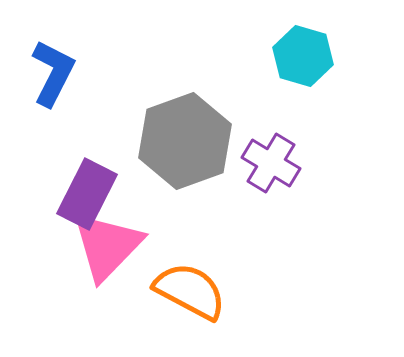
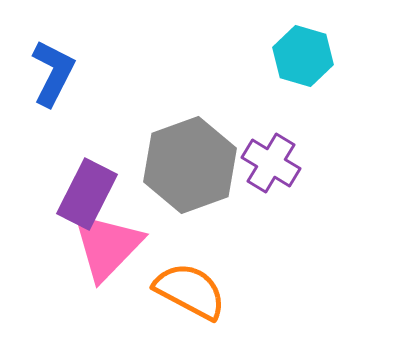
gray hexagon: moved 5 px right, 24 px down
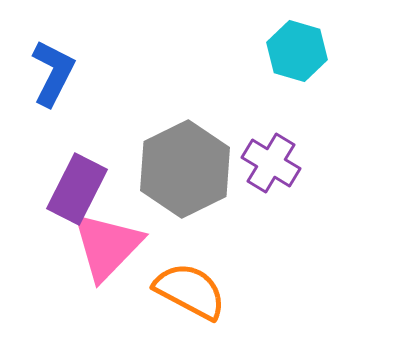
cyan hexagon: moved 6 px left, 5 px up
gray hexagon: moved 5 px left, 4 px down; rotated 6 degrees counterclockwise
purple rectangle: moved 10 px left, 5 px up
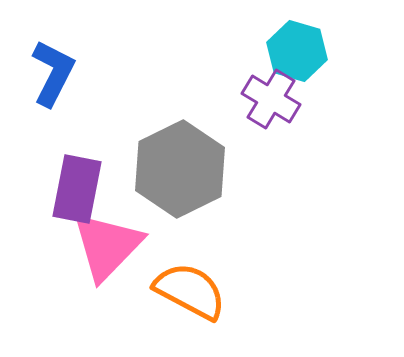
purple cross: moved 64 px up
gray hexagon: moved 5 px left
purple rectangle: rotated 16 degrees counterclockwise
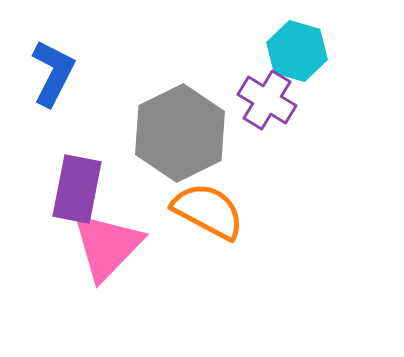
purple cross: moved 4 px left, 1 px down
gray hexagon: moved 36 px up
orange semicircle: moved 18 px right, 80 px up
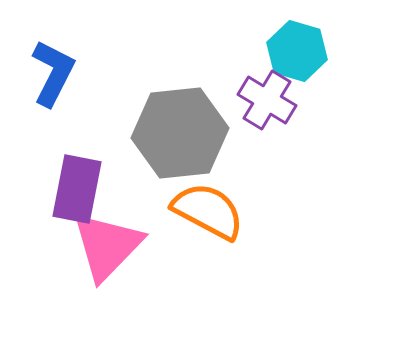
gray hexagon: rotated 20 degrees clockwise
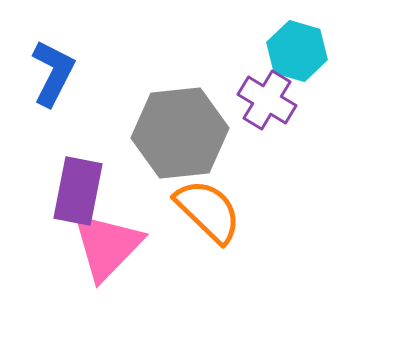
purple rectangle: moved 1 px right, 2 px down
orange semicircle: rotated 16 degrees clockwise
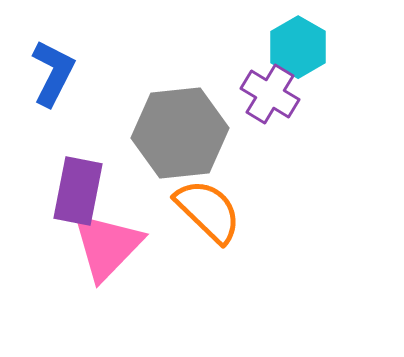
cyan hexagon: moved 1 px right, 4 px up; rotated 14 degrees clockwise
purple cross: moved 3 px right, 6 px up
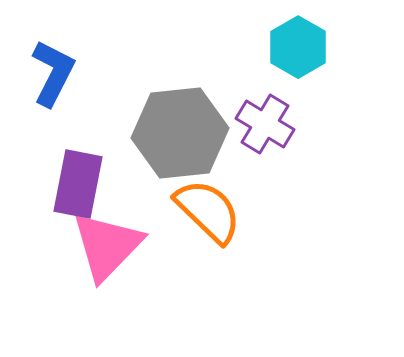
purple cross: moved 5 px left, 30 px down
purple rectangle: moved 7 px up
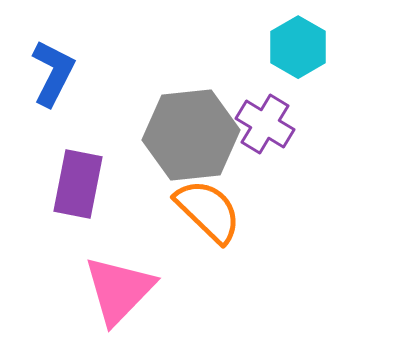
gray hexagon: moved 11 px right, 2 px down
pink triangle: moved 12 px right, 44 px down
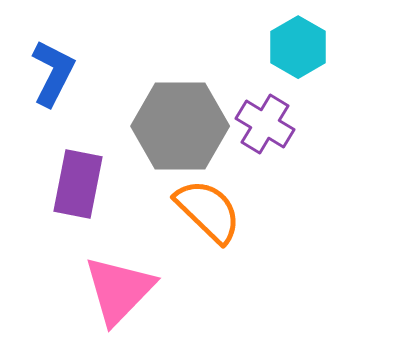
gray hexagon: moved 11 px left, 9 px up; rotated 6 degrees clockwise
